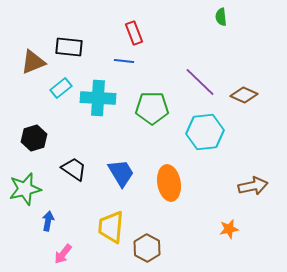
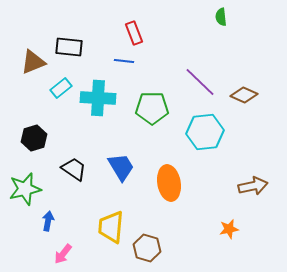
blue trapezoid: moved 6 px up
brown hexagon: rotated 12 degrees counterclockwise
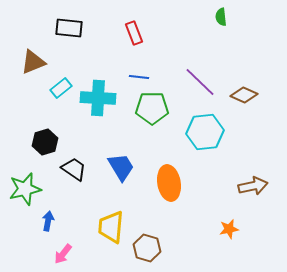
black rectangle: moved 19 px up
blue line: moved 15 px right, 16 px down
black hexagon: moved 11 px right, 4 px down
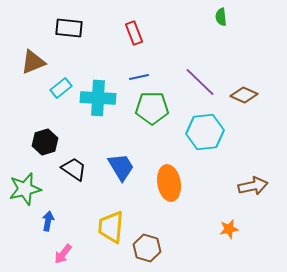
blue line: rotated 18 degrees counterclockwise
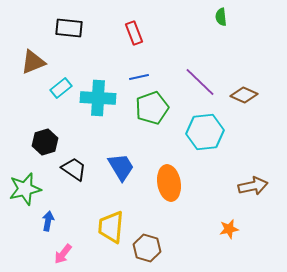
green pentagon: rotated 20 degrees counterclockwise
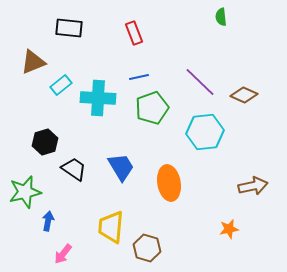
cyan rectangle: moved 3 px up
green star: moved 3 px down
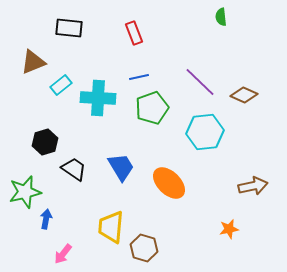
orange ellipse: rotated 36 degrees counterclockwise
blue arrow: moved 2 px left, 2 px up
brown hexagon: moved 3 px left
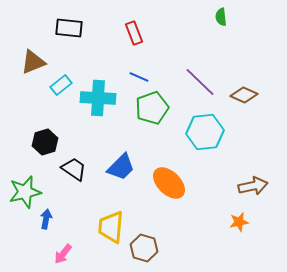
blue line: rotated 36 degrees clockwise
blue trapezoid: rotated 76 degrees clockwise
orange star: moved 10 px right, 7 px up
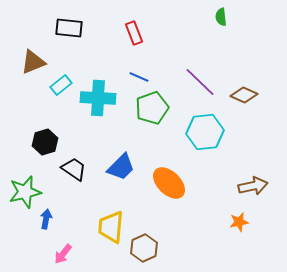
brown hexagon: rotated 20 degrees clockwise
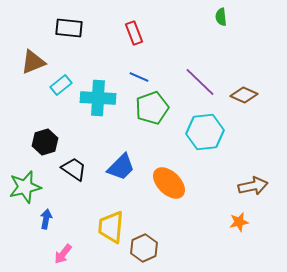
green star: moved 5 px up
